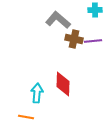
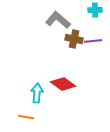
red diamond: rotated 55 degrees counterclockwise
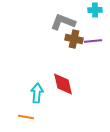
gray L-shape: moved 5 px right, 2 px down; rotated 20 degrees counterclockwise
red diamond: rotated 40 degrees clockwise
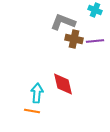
cyan cross: rotated 24 degrees clockwise
purple line: moved 2 px right
orange line: moved 6 px right, 6 px up
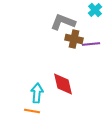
cyan cross: rotated 24 degrees clockwise
purple line: moved 4 px left, 3 px down
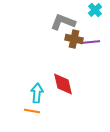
purple line: moved 2 px up
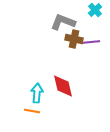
red diamond: moved 2 px down
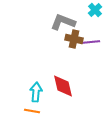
cyan arrow: moved 1 px left, 1 px up
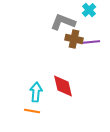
cyan cross: moved 6 px left
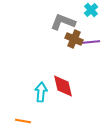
cyan cross: moved 2 px right
brown cross: rotated 12 degrees clockwise
cyan arrow: moved 5 px right
orange line: moved 9 px left, 10 px down
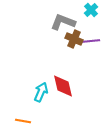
purple line: moved 1 px up
cyan arrow: rotated 18 degrees clockwise
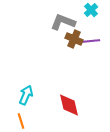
red diamond: moved 6 px right, 19 px down
cyan arrow: moved 15 px left, 3 px down
orange line: moved 2 px left; rotated 63 degrees clockwise
